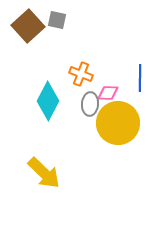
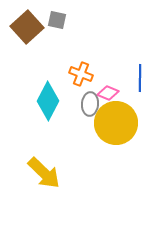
brown square: moved 1 px left, 1 px down
pink diamond: rotated 20 degrees clockwise
yellow circle: moved 2 px left
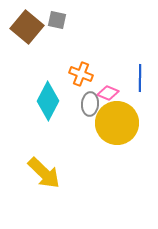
brown square: rotated 8 degrees counterclockwise
yellow circle: moved 1 px right
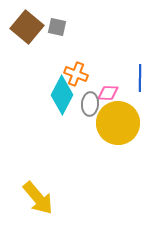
gray square: moved 7 px down
orange cross: moved 5 px left
pink diamond: rotated 20 degrees counterclockwise
cyan diamond: moved 14 px right, 6 px up
yellow circle: moved 1 px right
yellow arrow: moved 6 px left, 25 px down; rotated 6 degrees clockwise
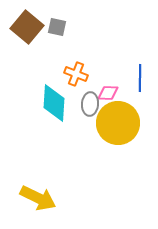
cyan diamond: moved 8 px left, 8 px down; rotated 24 degrees counterclockwise
yellow arrow: rotated 24 degrees counterclockwise
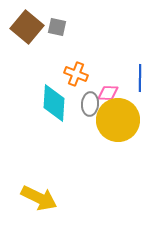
yellow circle: moved 3 px up
yellow arrow: moved 1 px right
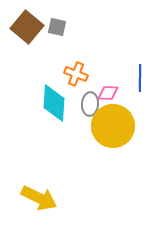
yellow circle: moved 5 px left, 6 px down
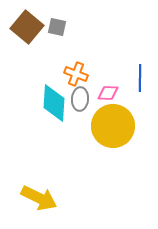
gray ellipse: moved 10 px left, 5 px up
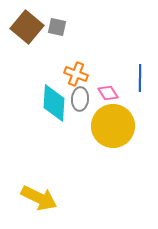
pink diamond: rotated 55 degrees clockwise
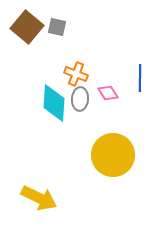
yellow circle: moved 29 px down
